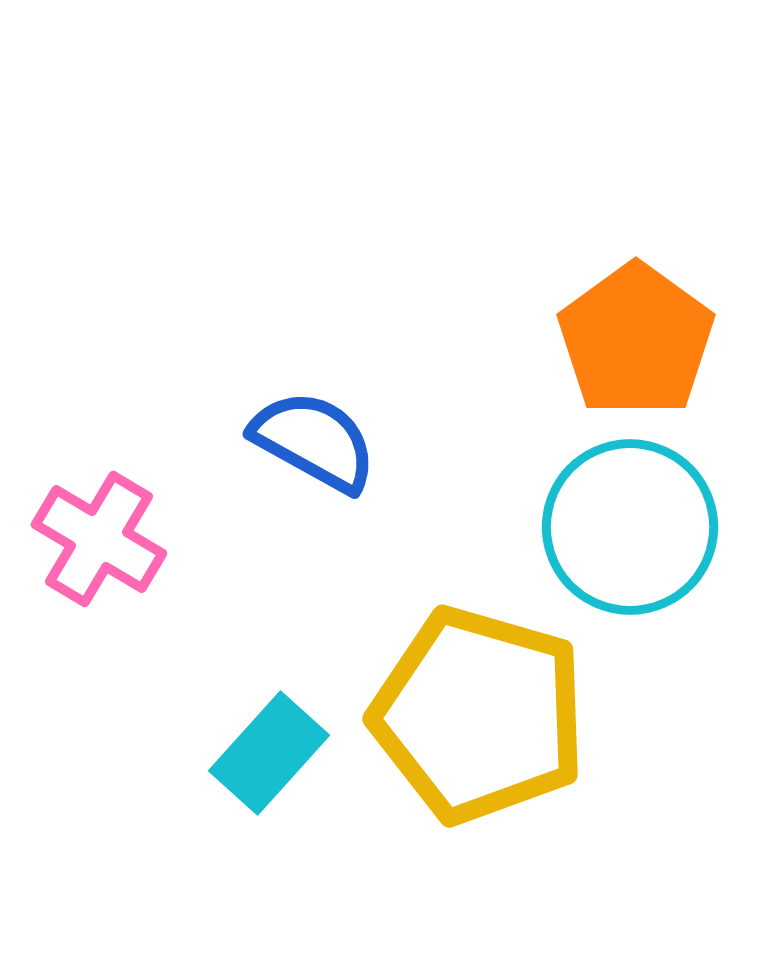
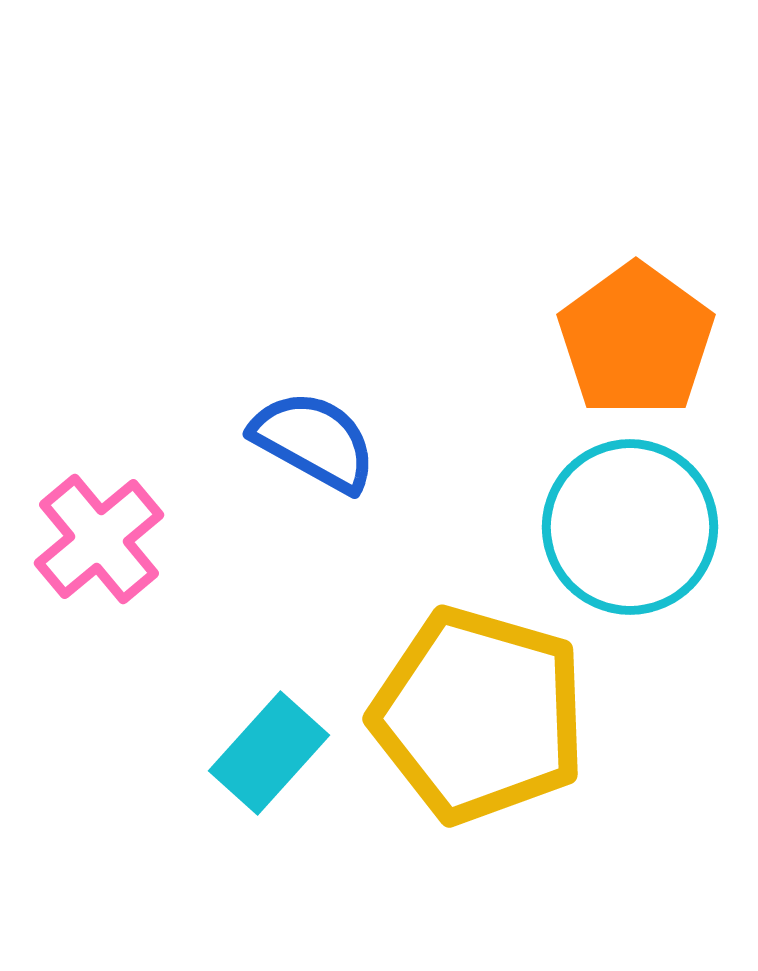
pink cross: rotated 19 degrees clockwise
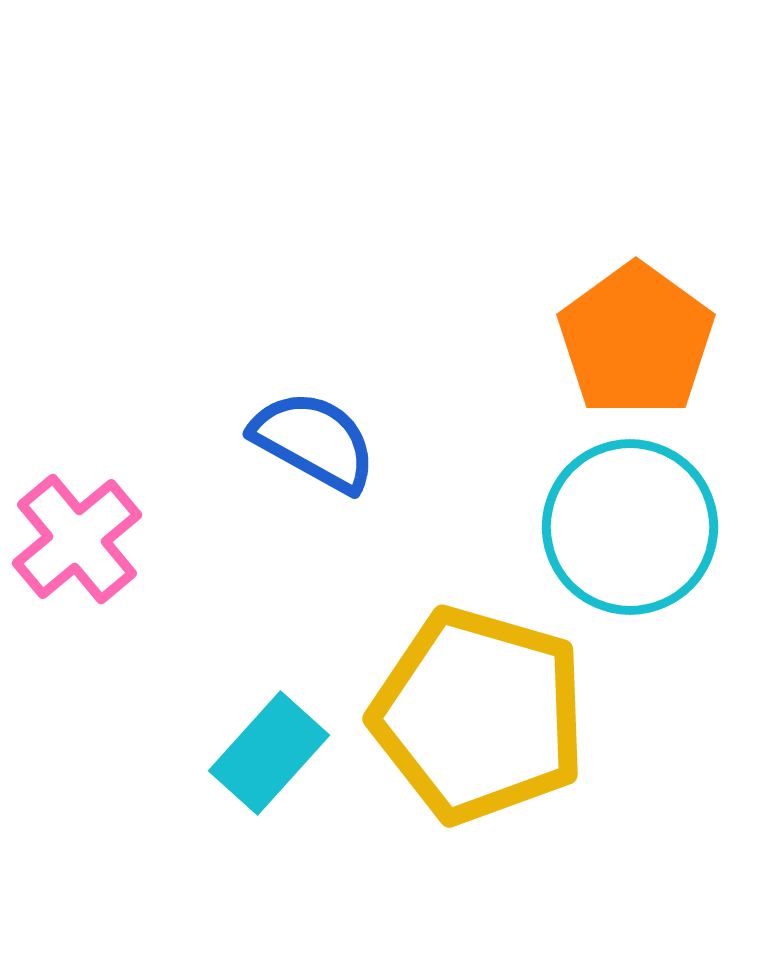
pink cross: moved 22 px left
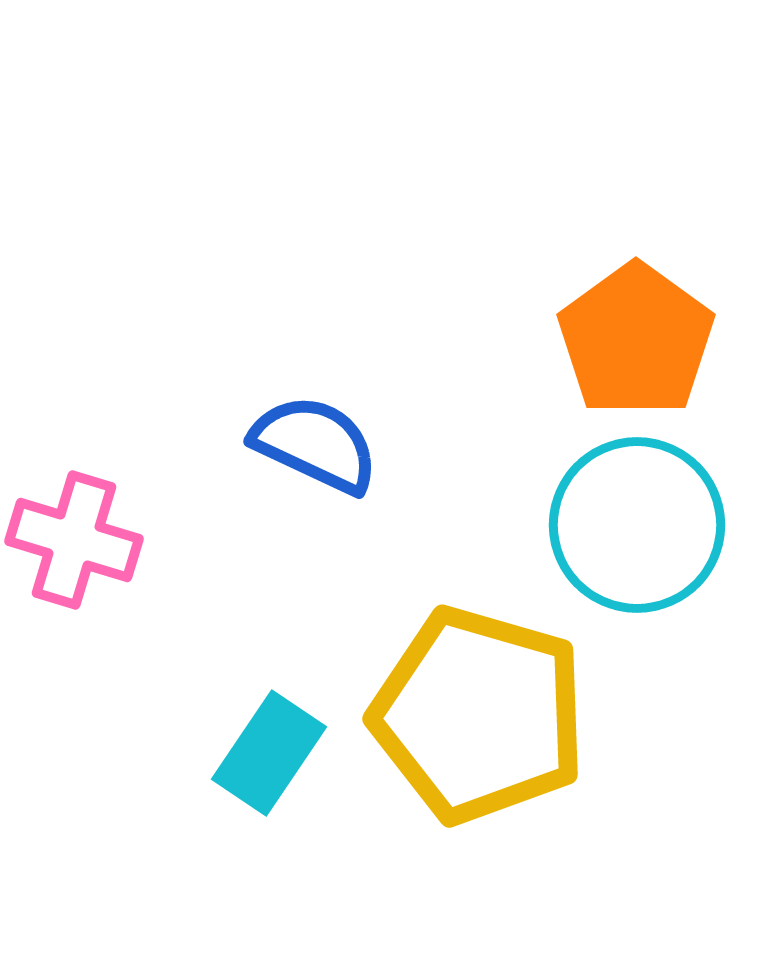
blue semicircle: moved 1 px right, 3 px down; rotated 4 degrees counterclockwise
cyan circle: moved 7 px right, 2 px up
pink cross: moved 3 px left, 1 px down; rotated 33 degrees counterclockwise
cyan rectangle: rotated 8 degrees counterclockwise
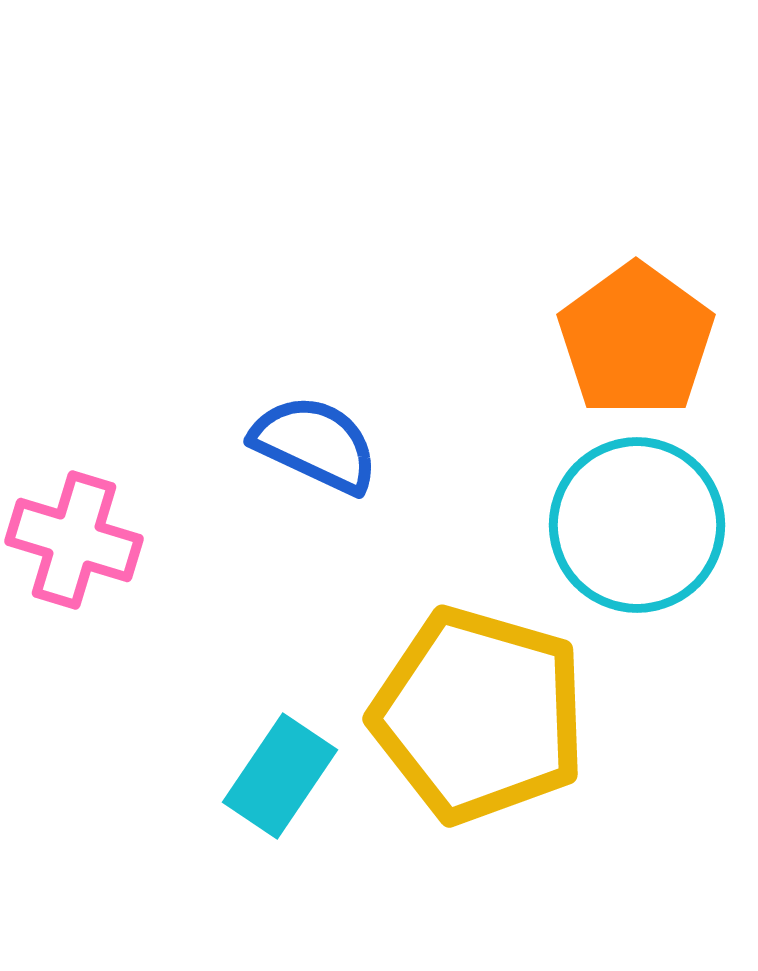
cyan rectangle: moved 11 px right, 23 px down
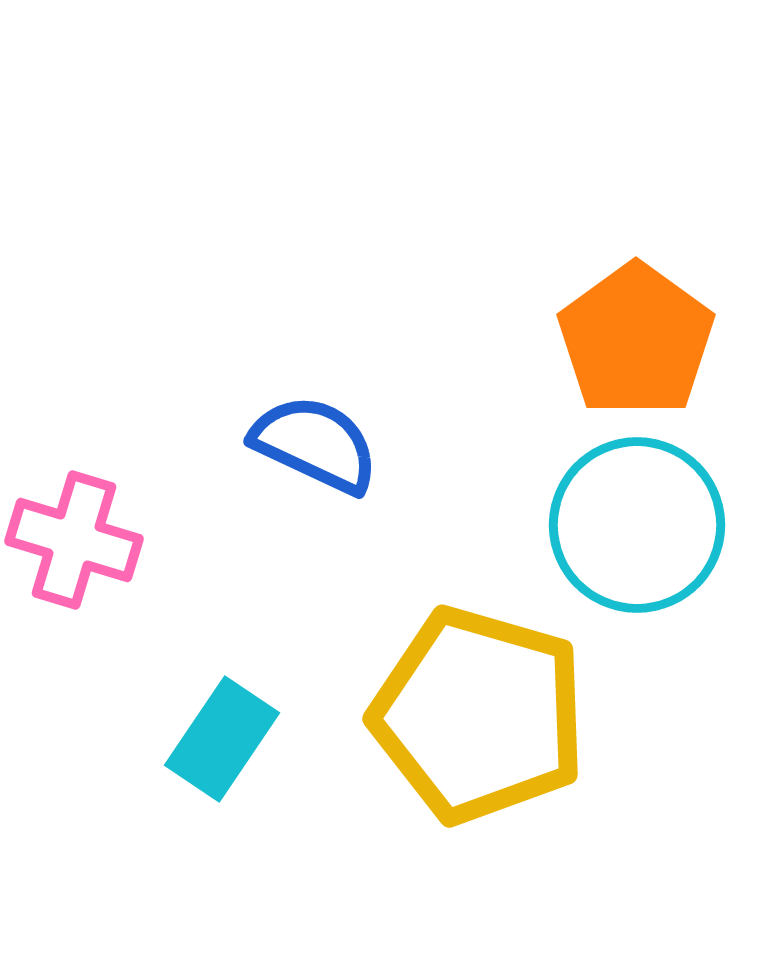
cyan rectangle: moved 58 px left, 37 px up
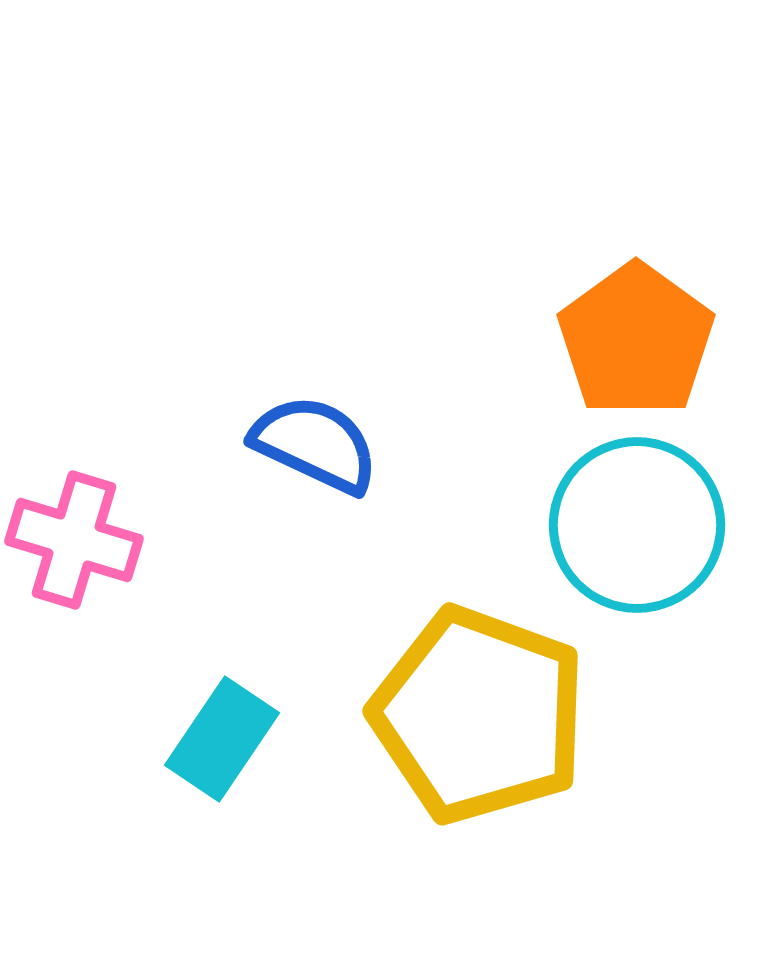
yellow pentagon: rotated 4 degrees clockwise
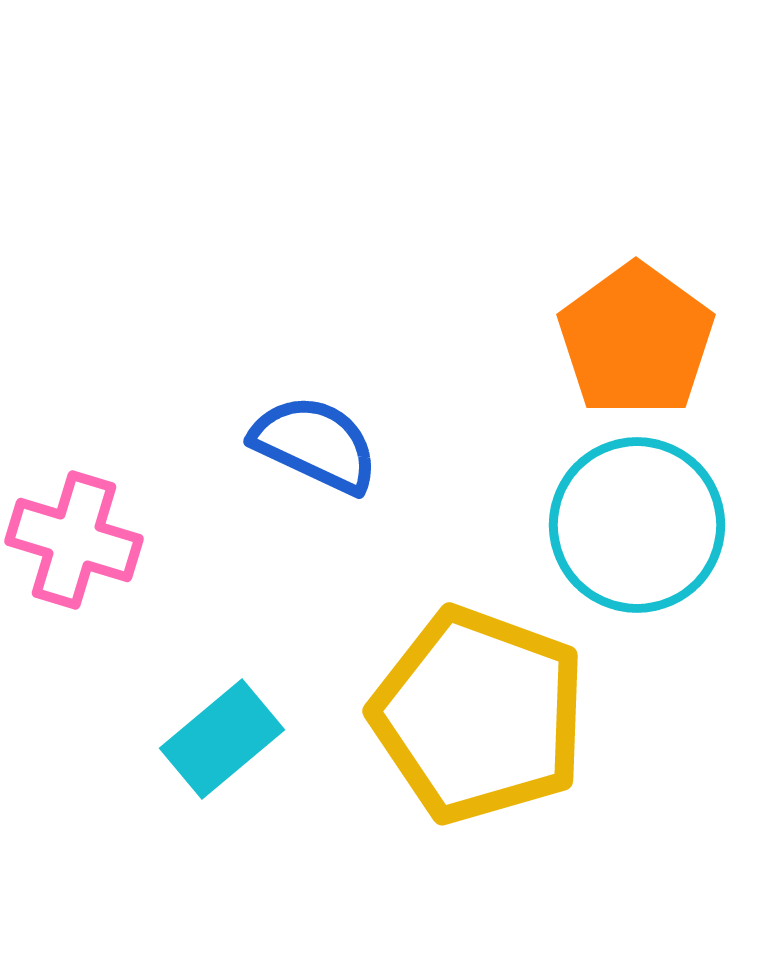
cyan rectangle: rotated 16 degrees clockwise
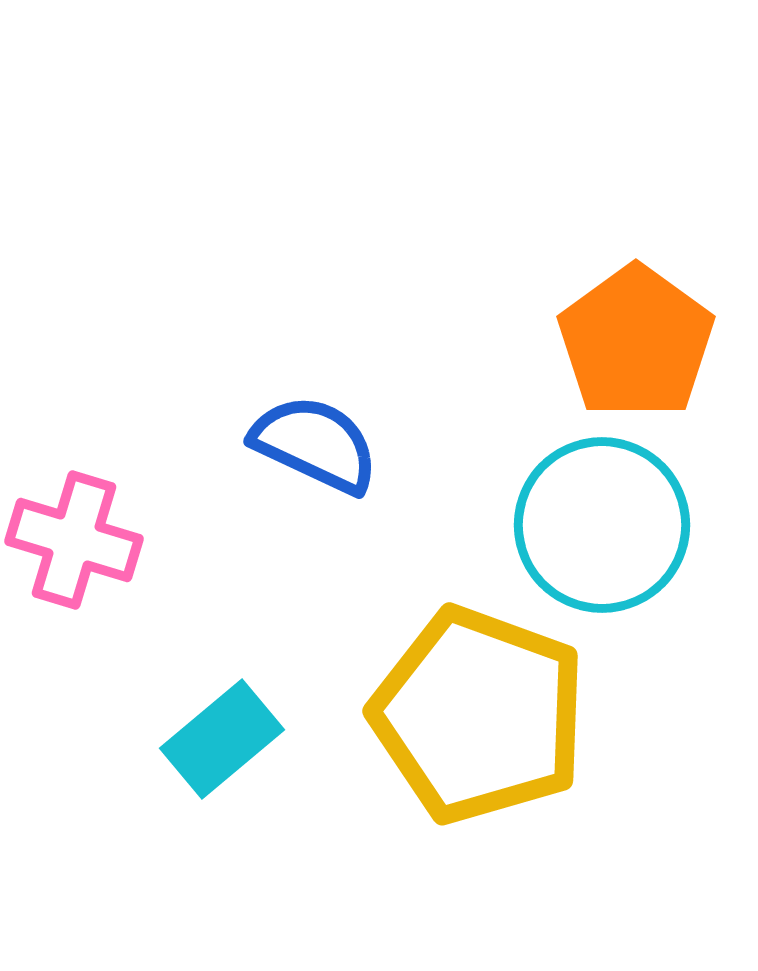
orange pentagon: moved 2 px down
cyan circle: moved 35 px left
